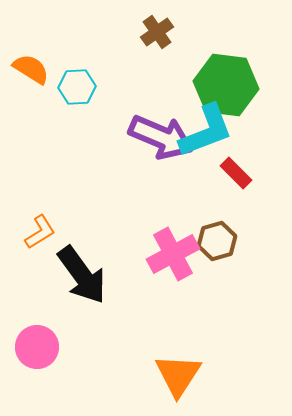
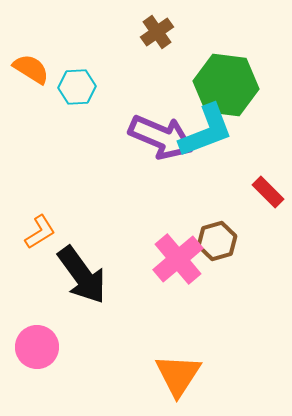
red rectangle: moved 32 px right, 19 px down
pink cross: moved 5 px right, 5 px down; rotated 12 degrees counterclockwise
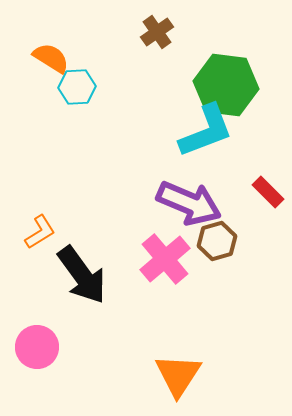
orange semicircle: moved 20 px right, 11 px up
purple arrow: moved 28 px right, 66 px down
pink cross: moved 13 px left
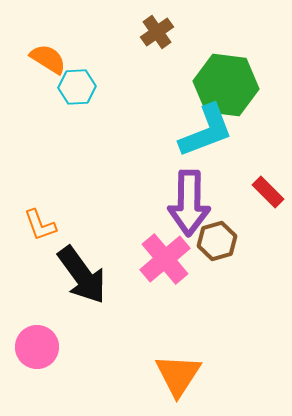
orange semicircle: moved 3 px left, 1 px down
purple arrow: rotated 68 degrees clockwise
orange L-shape: moved 7 px up; rotated 102 degrees clockwise
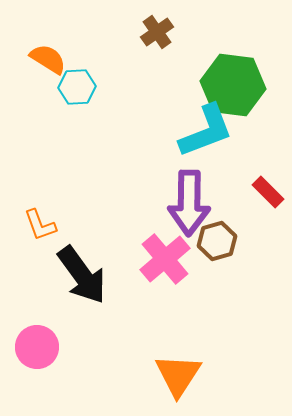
green hexagon: moved 7 px right
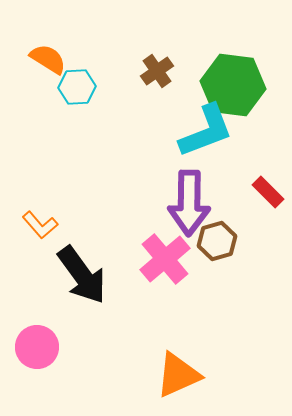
brown cross: moved 39 px down
orange L-shape: rotated 21 degrees counterclockwise
orange triangle: rotated 33 degrees clockwise
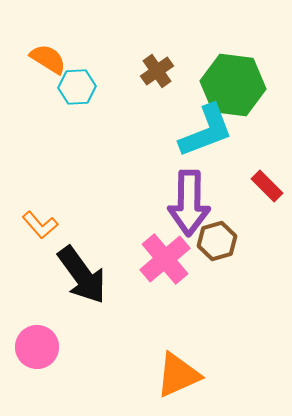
red rectangle: moved 1 px left, 6 px up
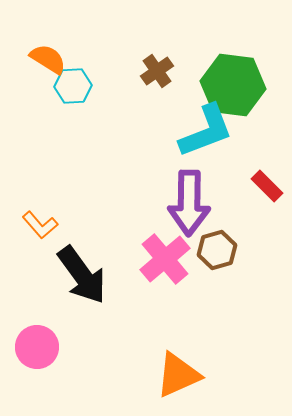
cyan hexagon: moved 4 px left, 1 px up
brown hexagon: moved 9 px down
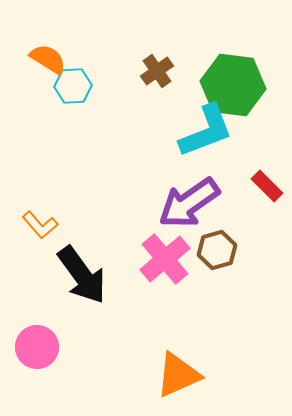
purple arrow: rotated 54 degrees clockwise
